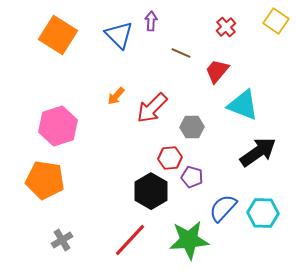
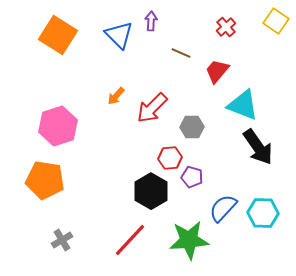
black arrow: moved 5 px up; rotated 90 degrees clockwise
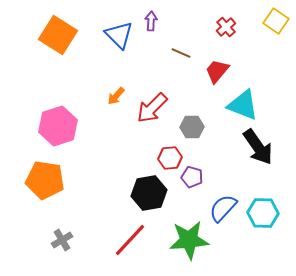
black hexagon: moved 2 px left, 2 px down; rotated 20 degrees clockwise
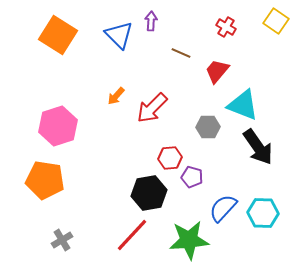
red cross: rotated 18 degrees counterclockwise
gray hexagon: moved 16 px right
red line: moved 2 px right, 5 px up
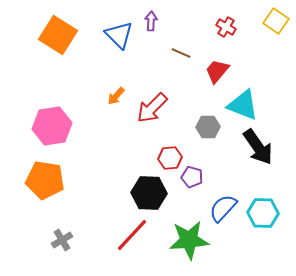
pink hexagon: moved 6 px left; rotated 9 degrees clockwise
black hexagon: rotated 12 degrees clockwise
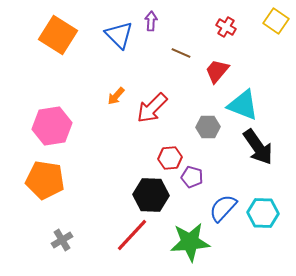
black hexagon: moved 2 px right, 2 px down
green star: moved 1 px right, 2 px down
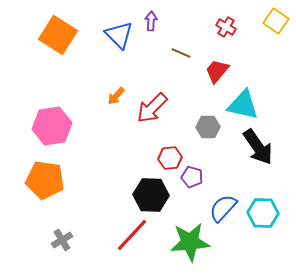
cyan triangle: rotated 8 degrees counterclockwise
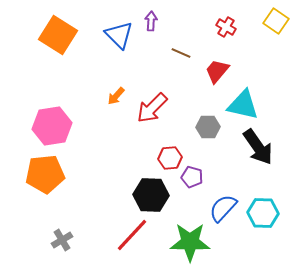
orange pentagon: moved 6 px up; rotated 15 degrees counterclockwise
green star: rotated 6 degrees clockwise
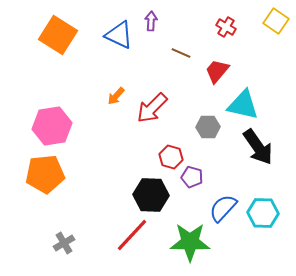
blue triangle: rotated 20 degrees counterclockwise
red hexagon: moved 1 px right, 1 px up; rotated 20 degrees clockwise
gray cross: moved 2 px right, 3 px down
